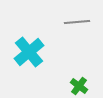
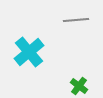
gray line: moved 1 px left, 2 px up
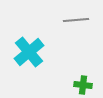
green cross: moved 4 px right, 1 px up; rotated 30 degrees counterclockwise
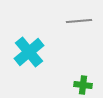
gray line: moved 3 px right, 1 px down
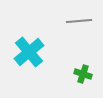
green cross: moved 11 px up; rotated 12 degrees clockwise
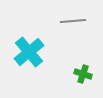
gray line: moved 6 px left
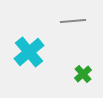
green cross: rotated 30 degrees clockwise
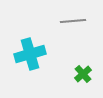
cyan cross: moved 1 px right, 2 px down; rotated 24 degrees clockwise
